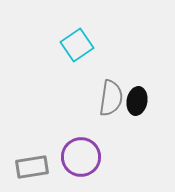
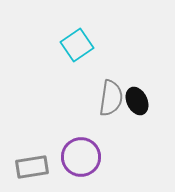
black ellipse: rotated 36 degrees counterclockwise
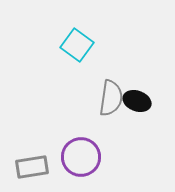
cyan square: rotated 20 degrees counterclockwise
black ellipse: rotated 44 degrees counterclockwise
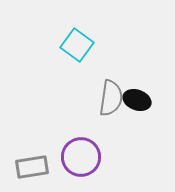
black ellipse: moved 1 px up
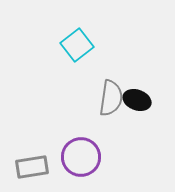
cyan square: rotated 16 degrees clockwise
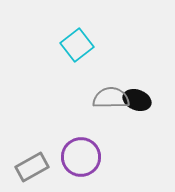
gray semicircle: rotated 99 degrees counterclockwise
gray rectangle: rotated 20 degrees counterclockwise
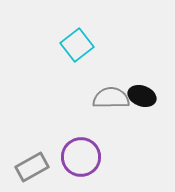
black ellipse: moved 5 px right, 4 px up
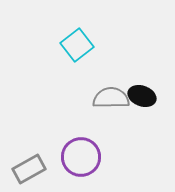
gray rectangle: moved 3 px left, 2 px down
